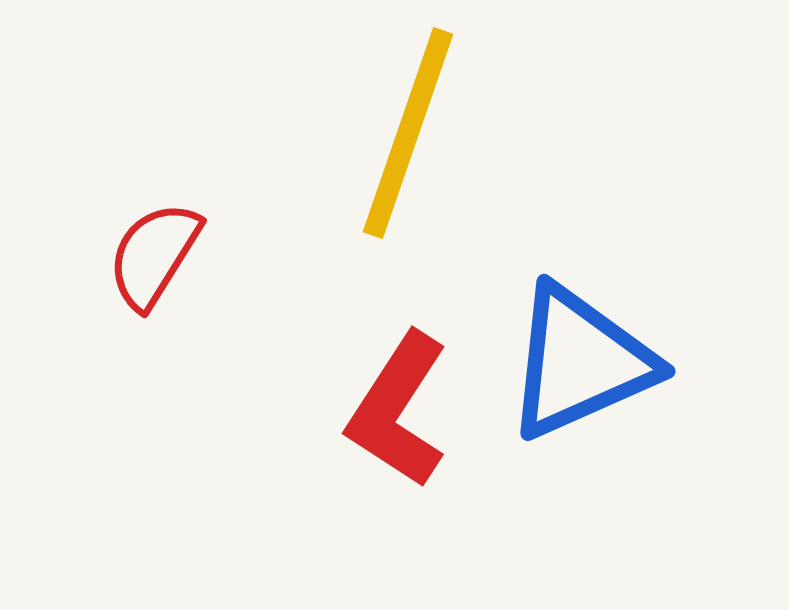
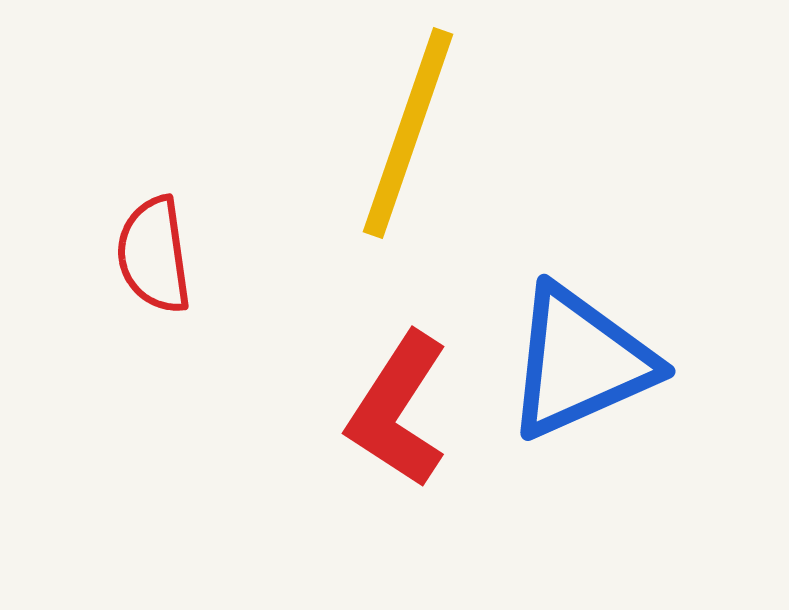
red semicircle: rotated 40 degrees counterclockwise
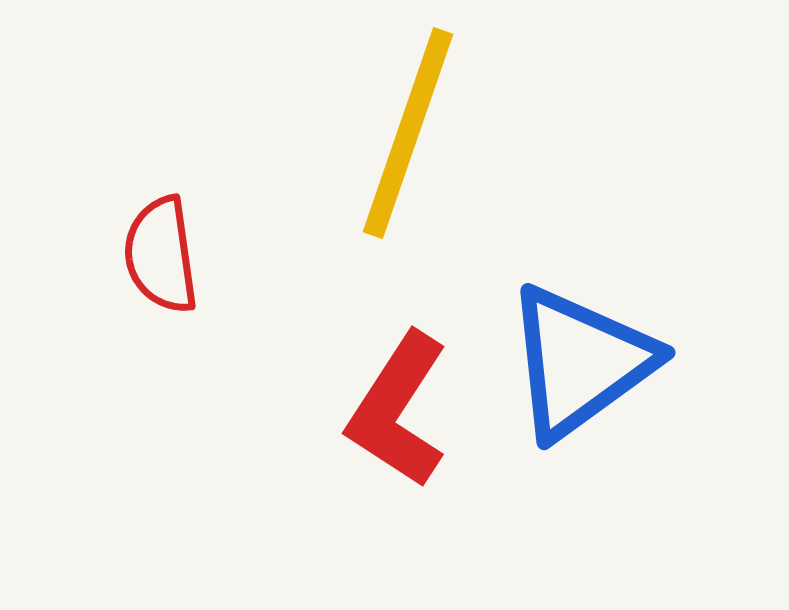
red semicircle: moved 7 px right
blue triangle: rotated 12 degrees counterclockwise
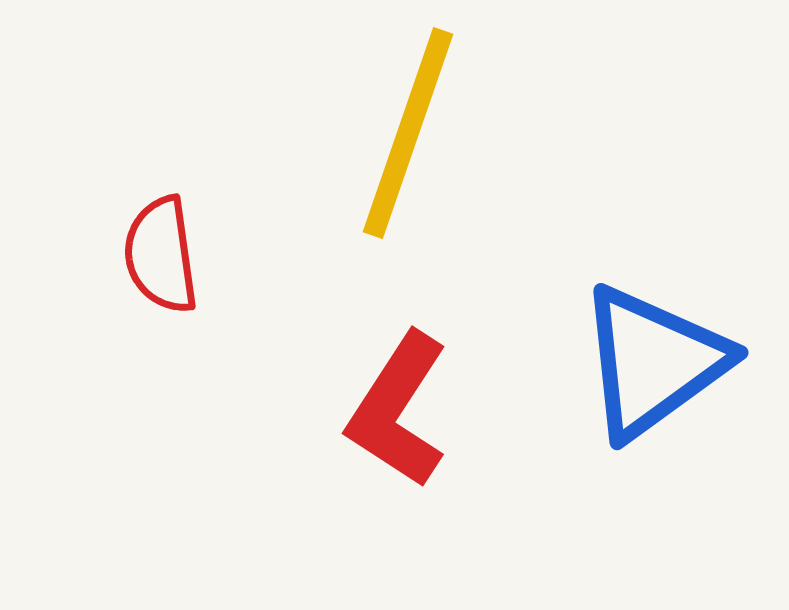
blue triangle: moved 73 px right
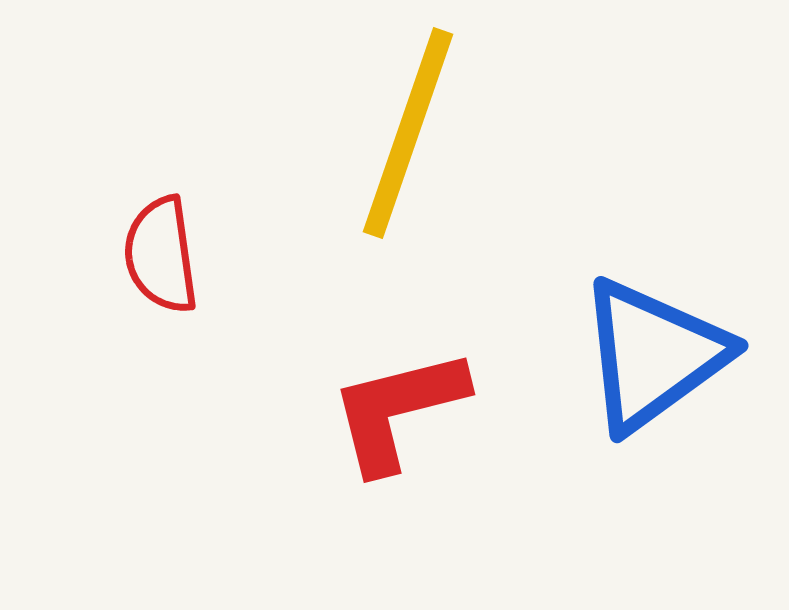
blue triangle: moved 7 px up
red L-shape: rotated 43 degrees clockwise
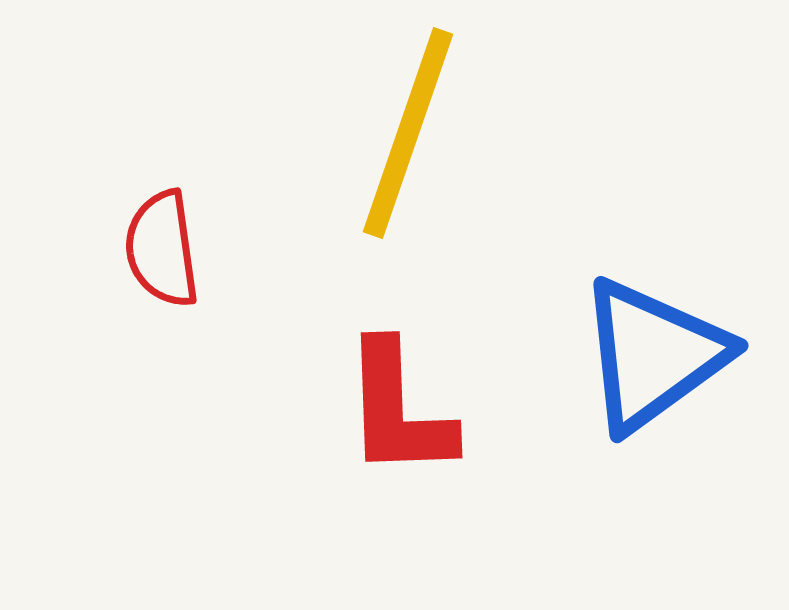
red semicircle: moved 1 px right, 6 px up
red L-shape: rotated 78 degrees counterclockwise
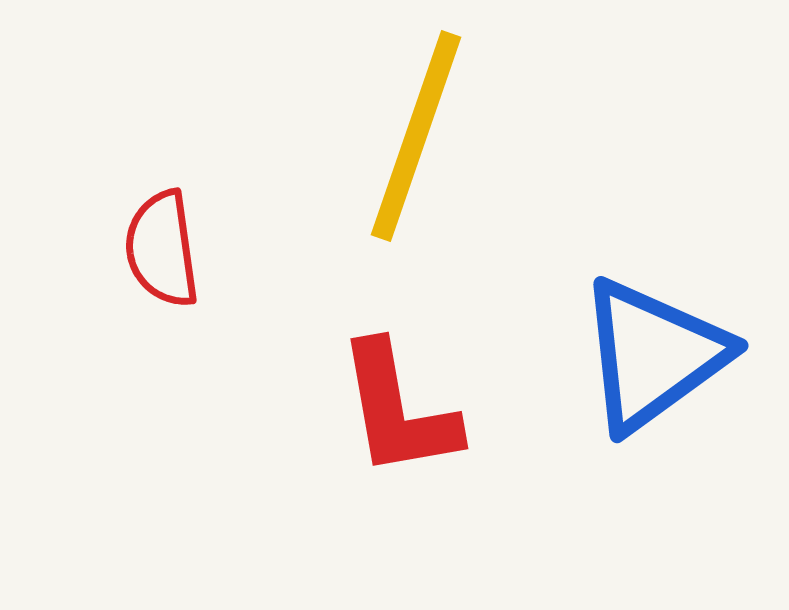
yellow line: moved 8 px right, 3 px down
red L-shape: rotated 8 degrees counterclockwise
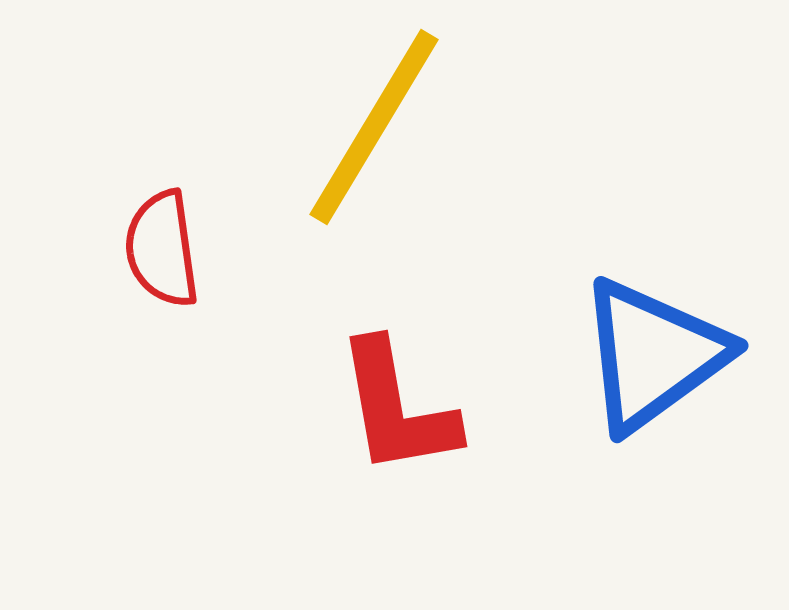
yellow line: moved 42 px left, 9 px up; rotated 12 degrees clockwise
red L-shape: moved 1 px left, 2 px up
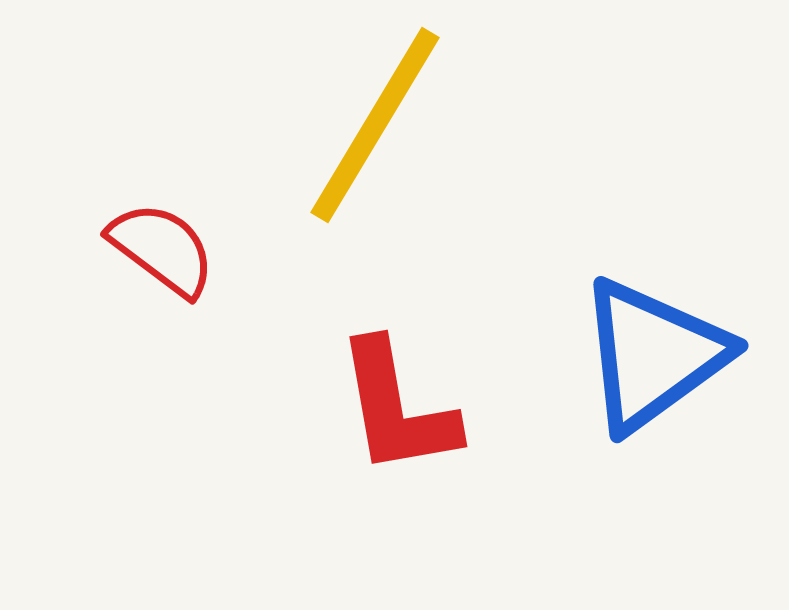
yellow line: moved 1 px right, 2 px up
red semicircle: rotated 135 degrees clockwise
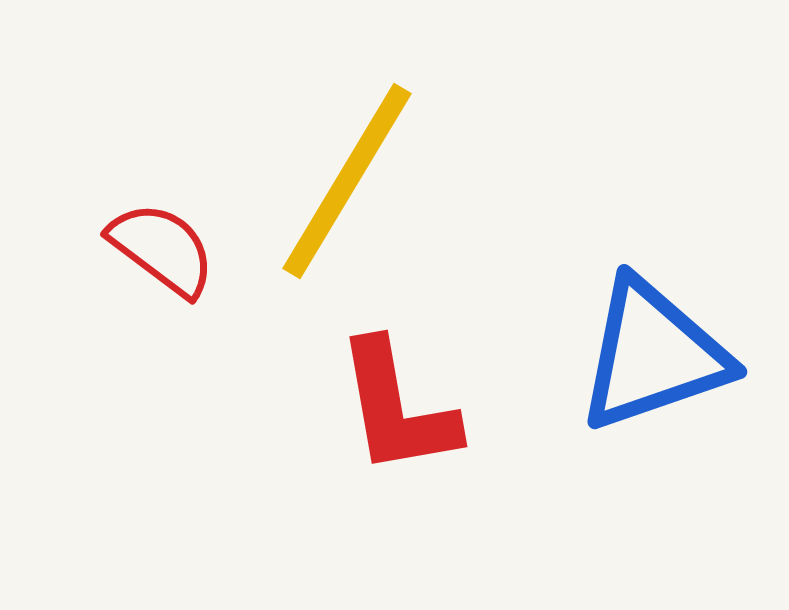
yellow line: moved 28 px left, 56 px down
blue triangle: rotated 17 degrees clockwise
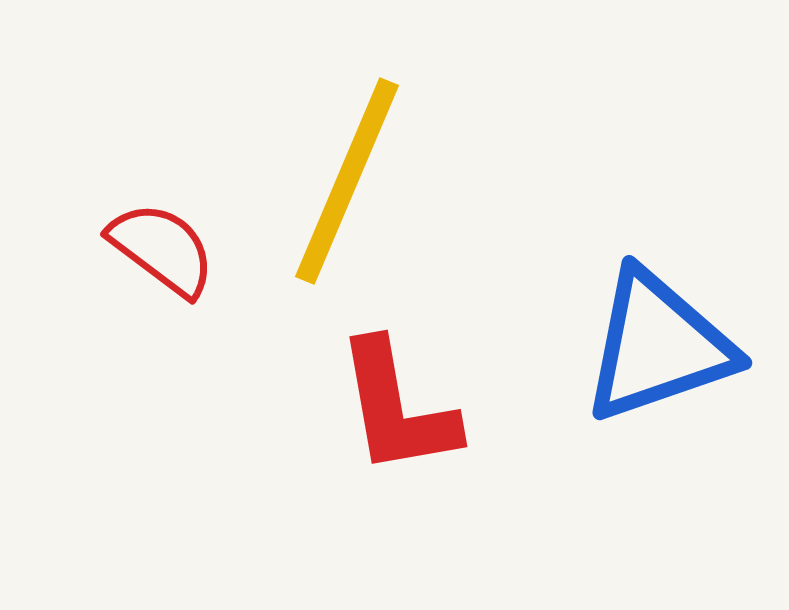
yellow line: rotated 8 degrees counterclockwise
blue triangle: moved 5 px right, 9 px up
